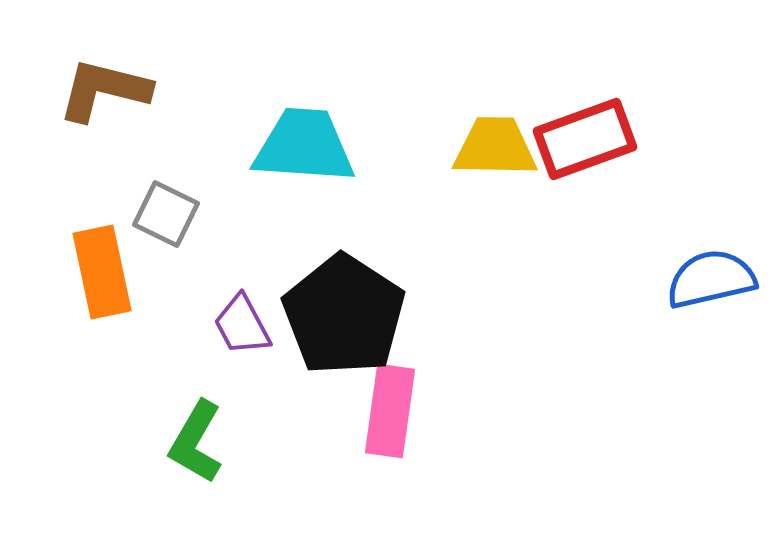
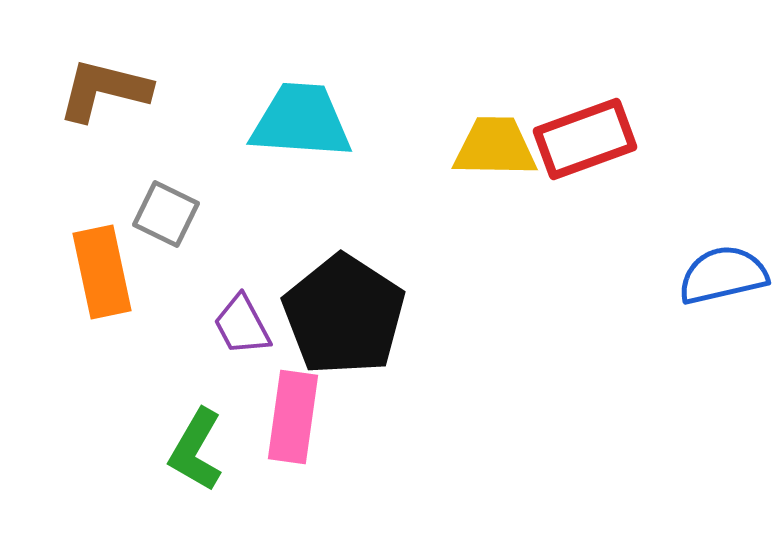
cyan trapezoid: moved 3 px left, 25 px up
blue semicircle: moved 12 px right, 4 px up
pink rectangle: moved 97 px left, 6 px down
green L-shape: moved 8 px down
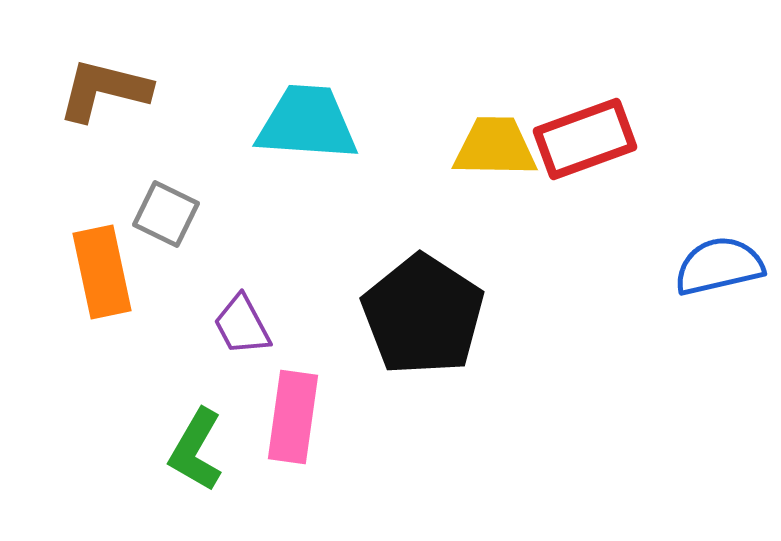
cyan trapezoid: moved 6 px right, 2 px down
blue semicircle: moved 4 px left, 9 px up
black pentagon: moved 79 px right
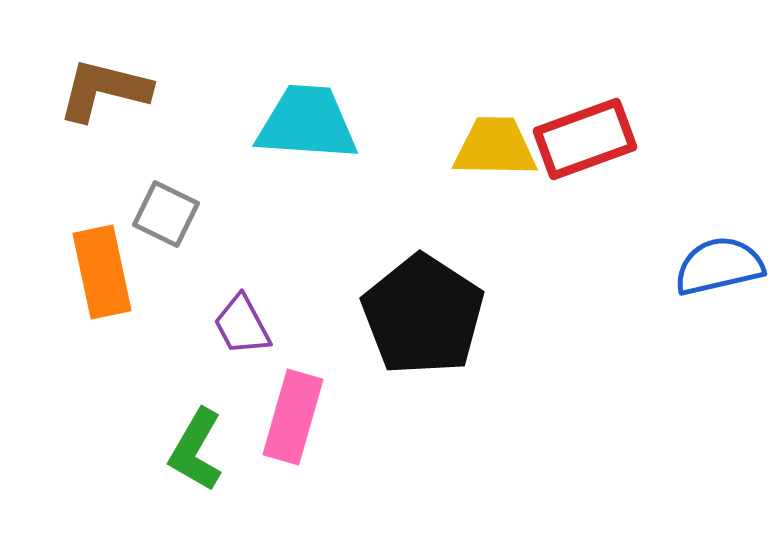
pink rectangle: rotated 8 degrees clockwise
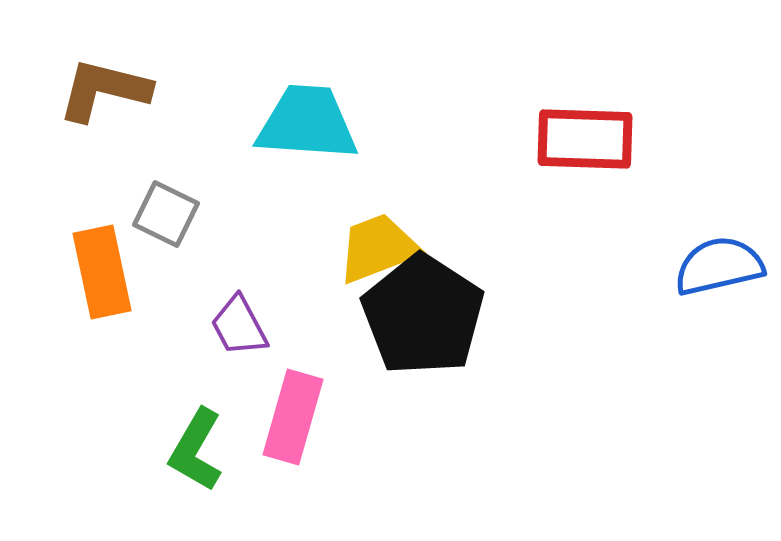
red rectangle: rotated 22 degrees clockwise
yellow trapezoid: moved 117 px left, 101 px down; rotated 22 degrees counterclockwise
purple trapezoid: moved 3 px left, 1 px down
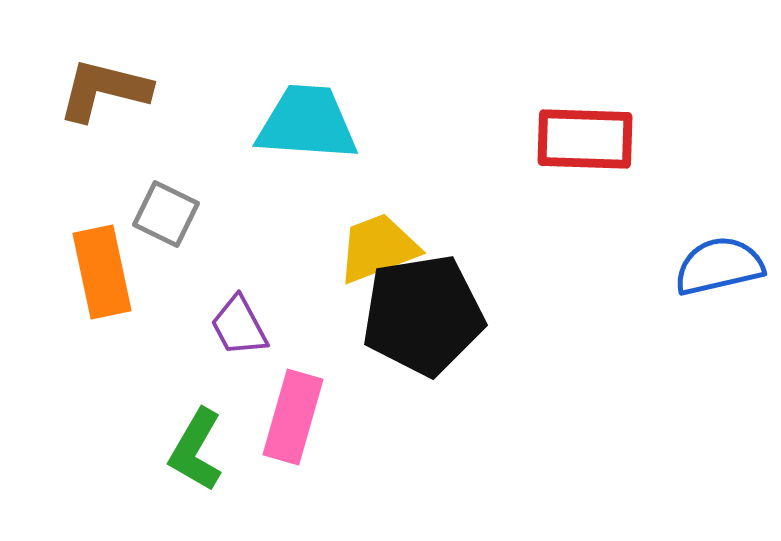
black pentagon: rotated 30 degrees clockwise
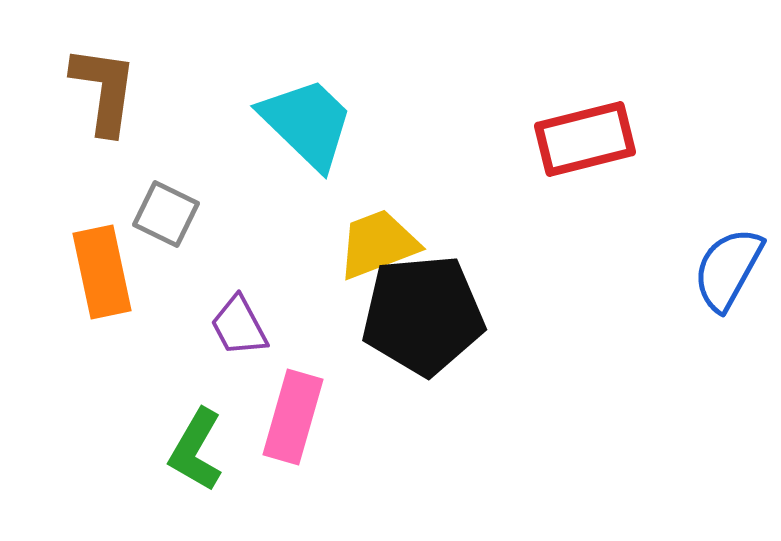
brown L-shape: rotated 84 degrees clockwise
cyan trapezoid: rotated 40 degrees clockwise
red rectangle: rotated 16 degrees counterclockwise
yellow trapezoid: moved 4 px up
blue semicircle: moved 9 px right, 3 px down; rotated 48 degrees counterclockwise
black pentagon: rotated 4 degrees clockwise
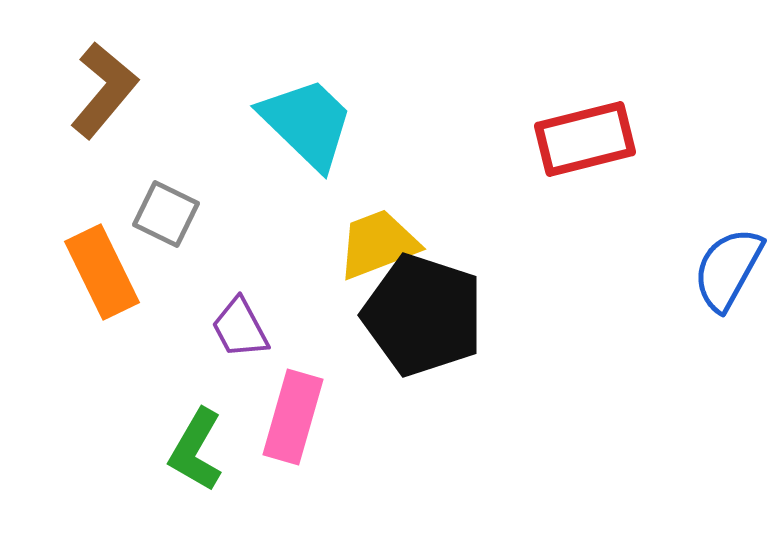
brown L-shape: rotated 32 degrees clockwise
orange rectangle: rotated 14 degrees counterclockwise
black pentagon: rotated 23 degrees clockwise
purple trapezoid: moved 1 px right, 2 px down
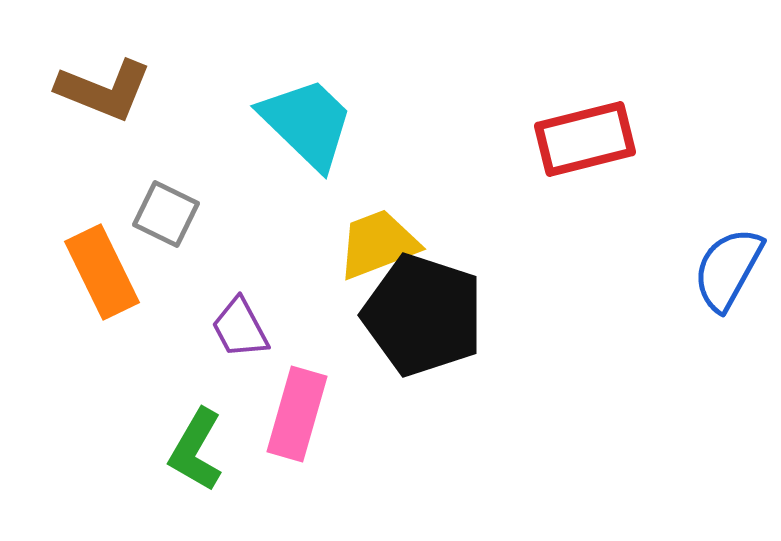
brown L-shape: rotated 72 degrees clockwise
pink rectangle: moved 4 px right, 3 px up
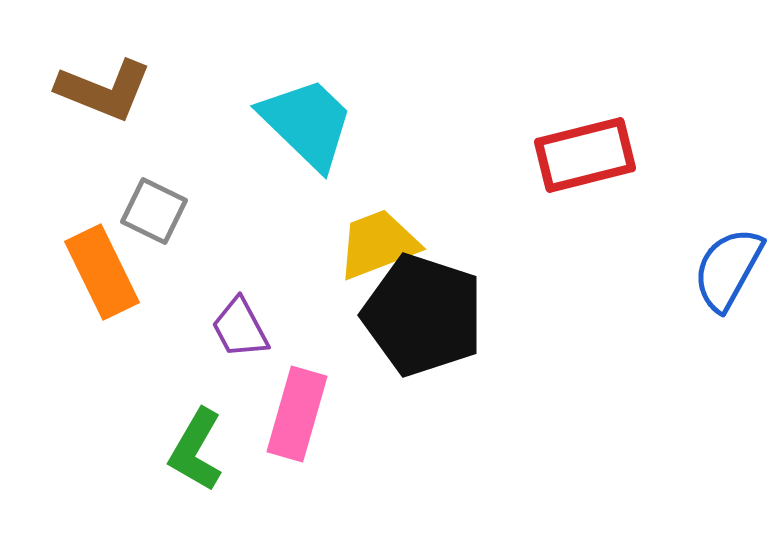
red rectangle: moved 16 px down
gray square: moved 12 px left, 3 px up
